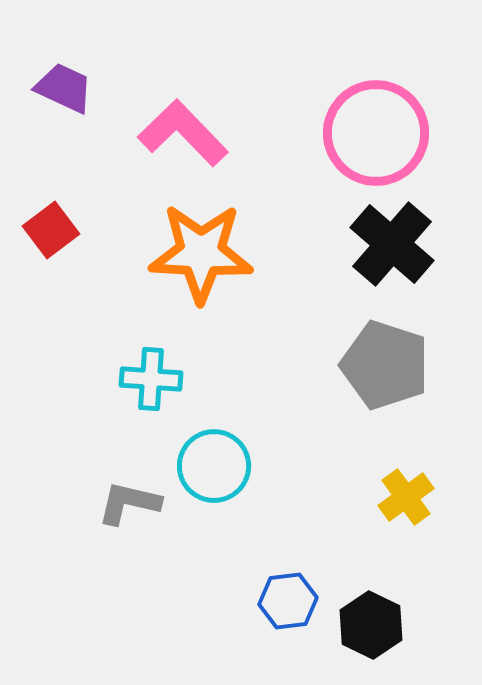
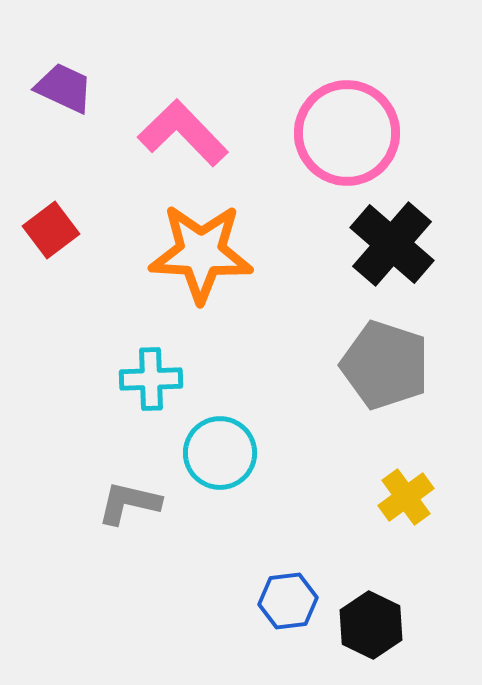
pink circle: moved 29 px left
cyan cross: rotated 6 degrees counterclockwise
cyan circle: moved 6 px right, 13 px up
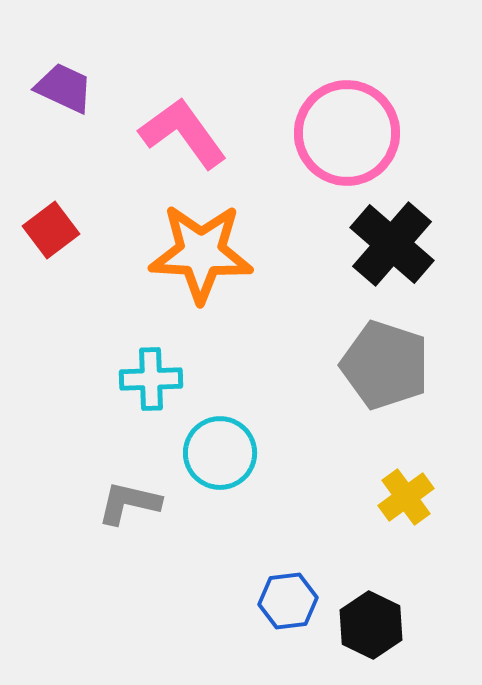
pink L-shape: rotated 8 degrees clockwise
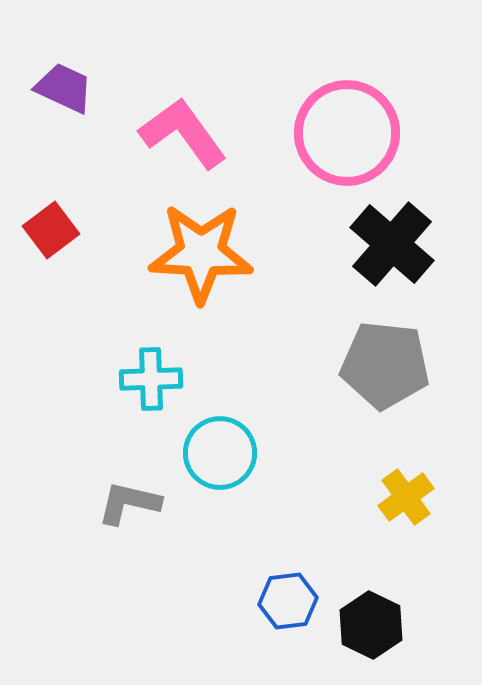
gray pentagon: rotated 12 degrees counterclockwise
